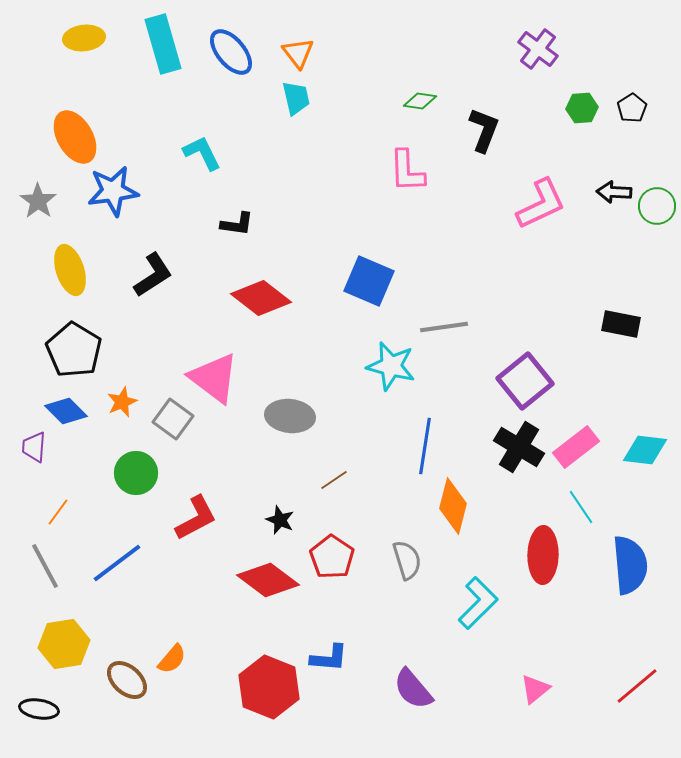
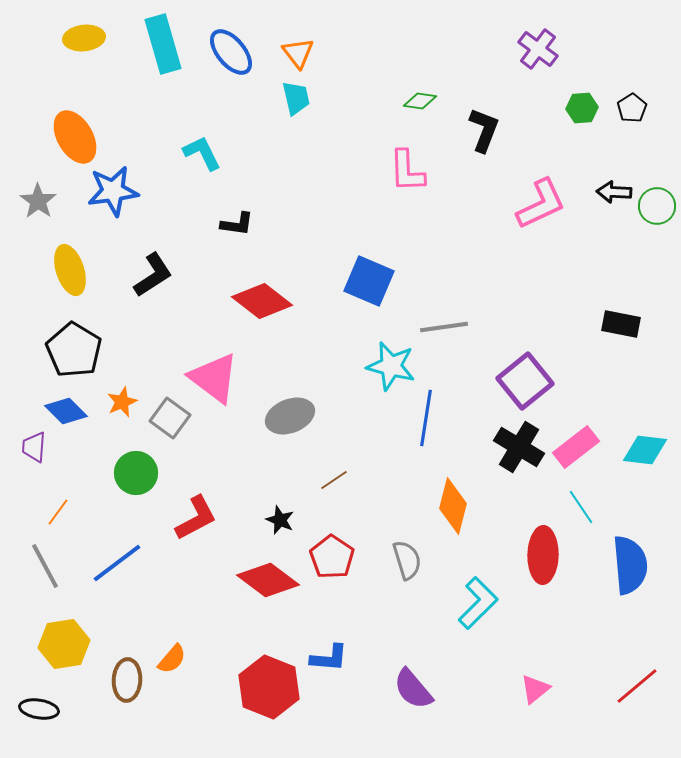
red diamond at (261, 298): moved 1 px right, 3 px down
gray ellipse at (290, 416): rotated 27 degrees counterclockwise
gray square at (173, 419): moved 3 px left, 1 px up
blue line at (425, 446): moved 1 px right, 28 px up
brown ellipse at (127, 680): rotated 51 degrees clockwise
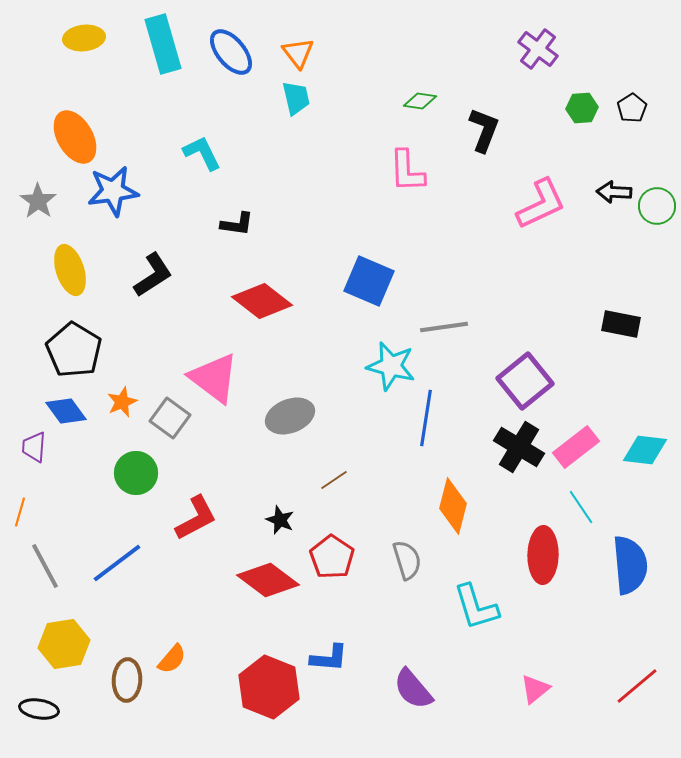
blue diamond at (66, 411): rotated 9 degrees clockwise
orange line at (58, 512): moved 38 px left; rotated 20 degrees counterclockwise
cyan L-shape at (478, 603): moved 2 px left, 4 px down; rotated 118 degrees clockwise
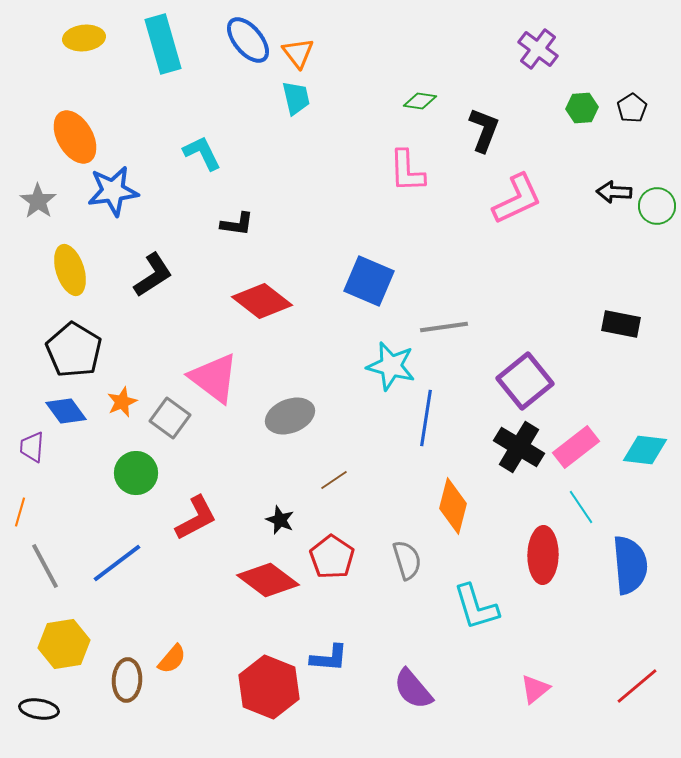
blue ellipse at (231, 52): moved 17 px right, 12 px up
pink L-shape at (541, 204): moved 24 px left, 5 px up
purple trapezoid at (34, 447): moved 2 px left
